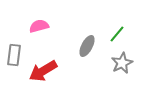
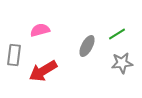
pink semicircle: moved 1 px right, 4 px down
green line: rotated 18 degrees clockwise
gray star: rotated 20 degrees clockwise
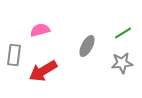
green line: moved 6 px right, 1 px up
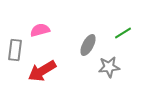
gray ellipse: moved 1 px right, 1 px up
gray rectangle: moved 1 px right, 5 px up
gray star: moved 13 px left, 4 px down
red arrow: moved 1 px left
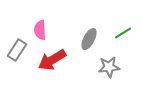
pink semicircle: rotated 78 degrees counterclockwise
gray ellipse: moved 1 px right, 6 px up
gray rectangle: moved 2 px right; rotated 25 degrees clockwise
red arrow: moved 10 px right, 11 px up
